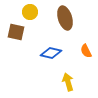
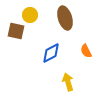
yellow circle: moved 3 px down
brown square: moved 1 px up
blue diamond: rotated 40 degrees counterclockwise
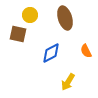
brown square: moved 2 px right, 3 px down
yellow arrow: rotated 132 degrees counterclockwise
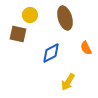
orange semicircle: moved 3 px up
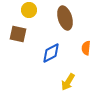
yellow circle: moved 1 px left, 5 px up
orange semicircle: rotated 32 degrees clockwise
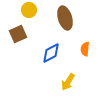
brown square: rotated 36 degrees counterclockwise
orange semicircle: moved 1 px left, 1 px down
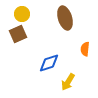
yellow circle: moved 7 px left, 4 px down
blue diamond: moved 2 px left, 10 px down; rotated 10 degrees clockwise
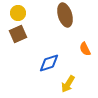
yellow circle: moved 4 px left, 1 px up
brown ellipse: moved 3 px up
orange semicircle: rotated 32 degrees counterclockwise
yellow arrow: moved 2 px down
